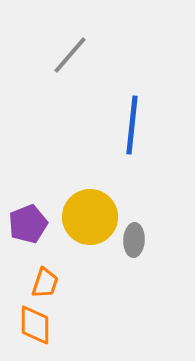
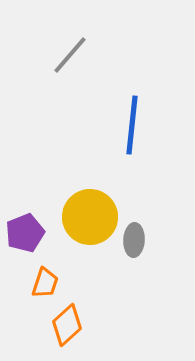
purple pentagon: moved 3 px left, 9 px down
orange diamond: moved 32 px right; rotated 48 degrees clockwise
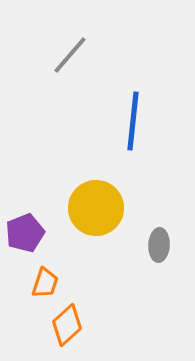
blue line: moved 1 px right, 4 px up
yellow circle: moved 6 px right, 9 px up
gray ellipse: moved 25 px right, 5 px down
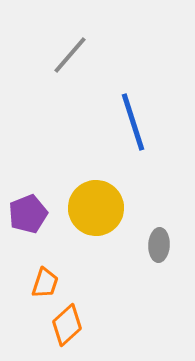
blue line: moved 1 px down; rotated 24 degrees counterclockwise
purple pentagon: moved 3 px right, 19 px up
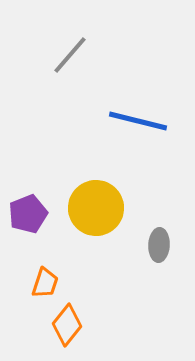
blue line: moved 5 px right, 1 px up; rotated 58 degrees counterclockwise
orange diamond: rotated 9 degrees counterclockwise
